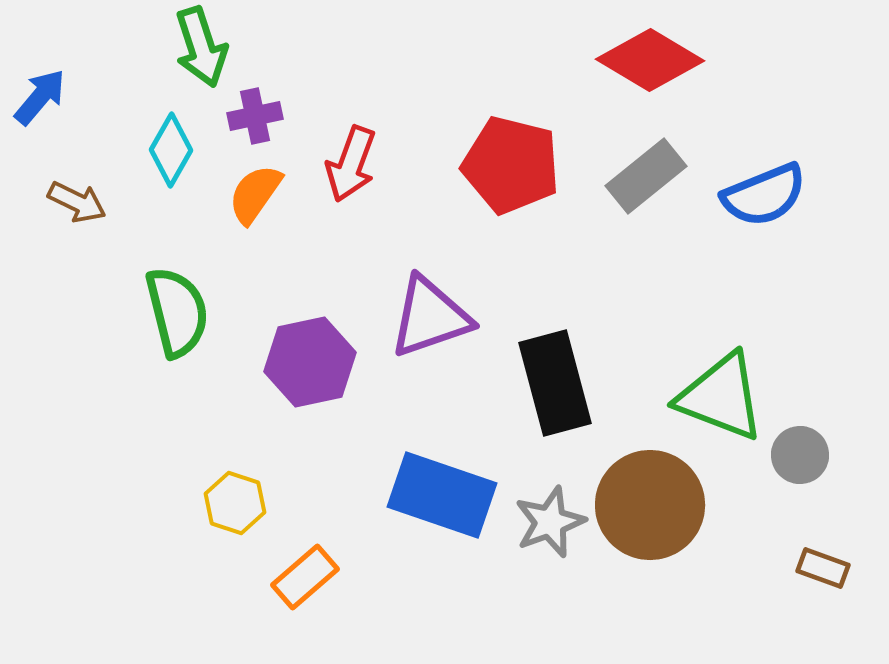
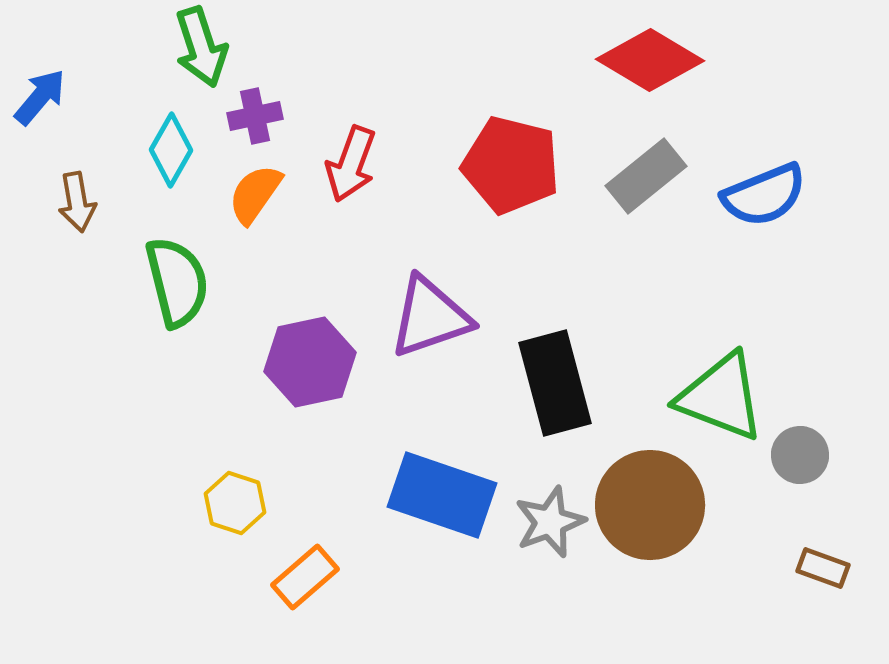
brown arrow: rotated 54 degrees clockwise
green semicircle: moved 30 px up
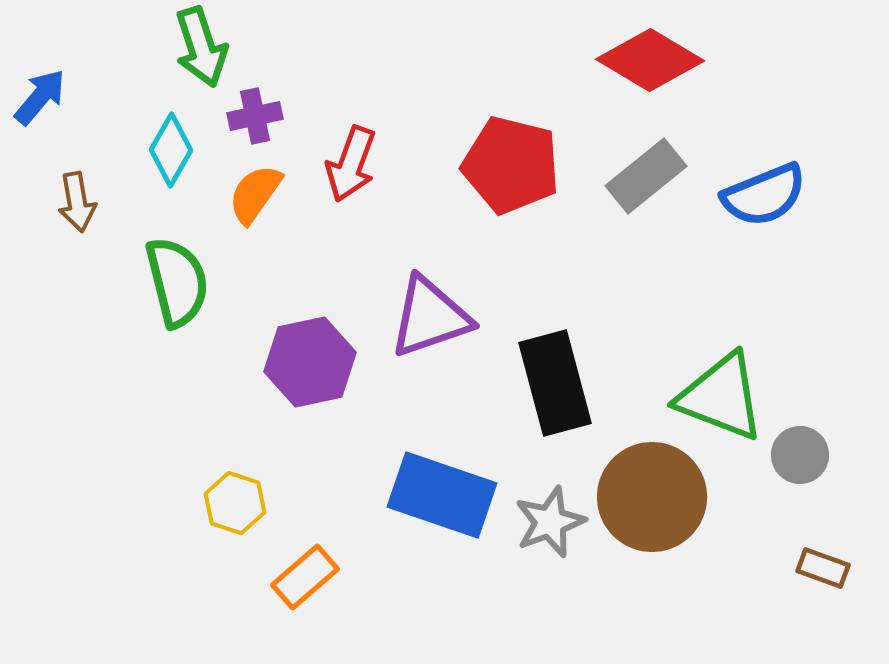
brown circle: moved 2 px right, 8 px up
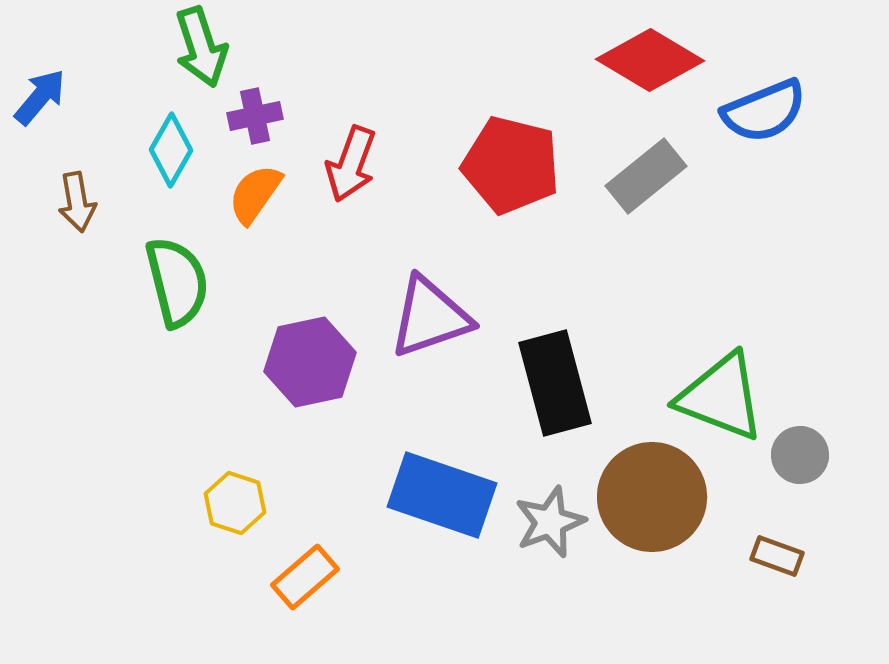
blue semicircle: moved 84 px up
brown rectangle: moved 46 px left, 12 px up
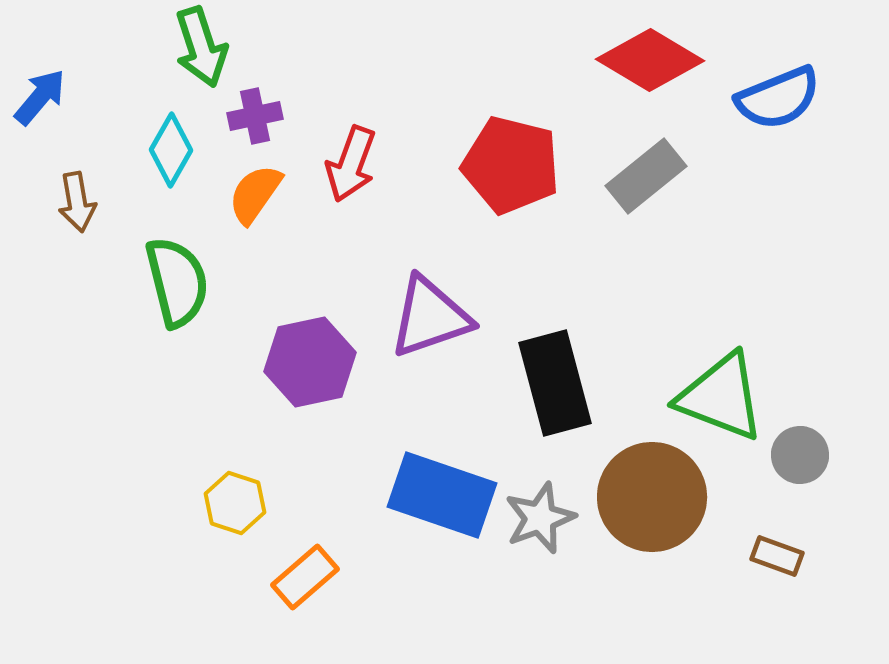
blue semicircle: moved 14 px right, 13 px up
gray star: moved 10 px left, 4 px up
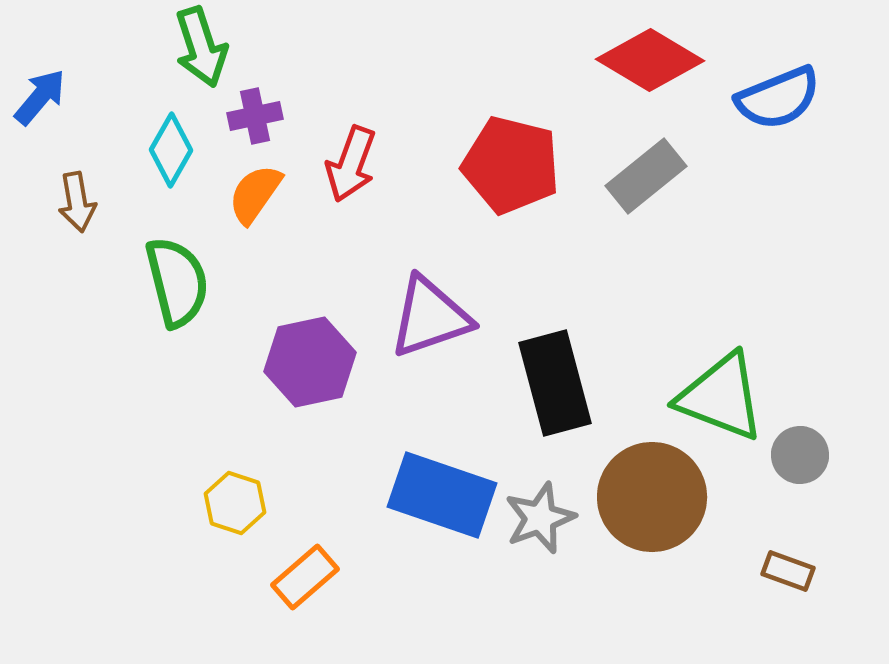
brown rectangle: moved 11 px right, 15 px down
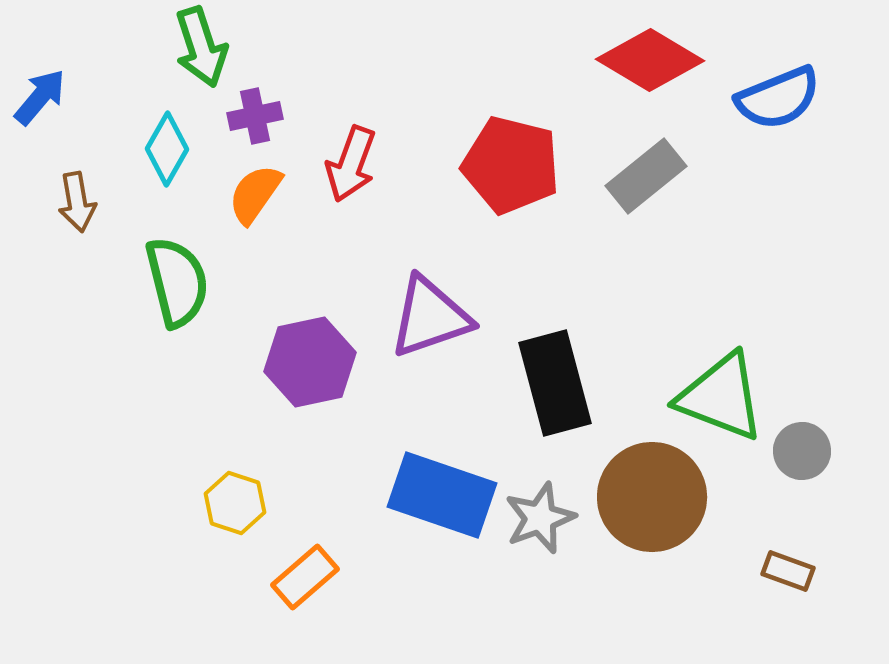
cyan diamond: moved 4 px left, 1 px up
gray circle: moved 2 px right, 4 px up
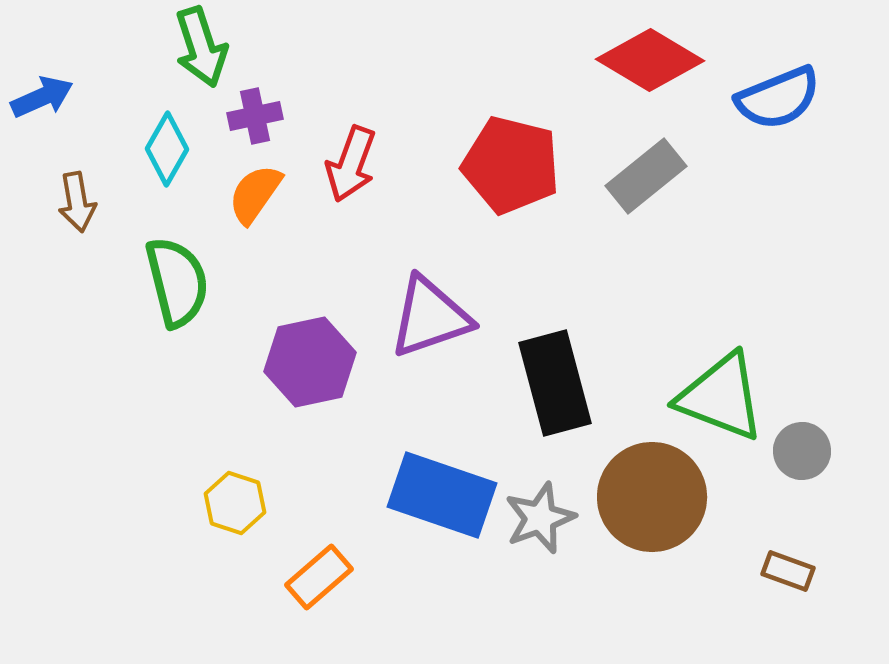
blue arrow: moved 2 px right; rotated 26 degrees clockwise
orange rectangle: moved 14 px right
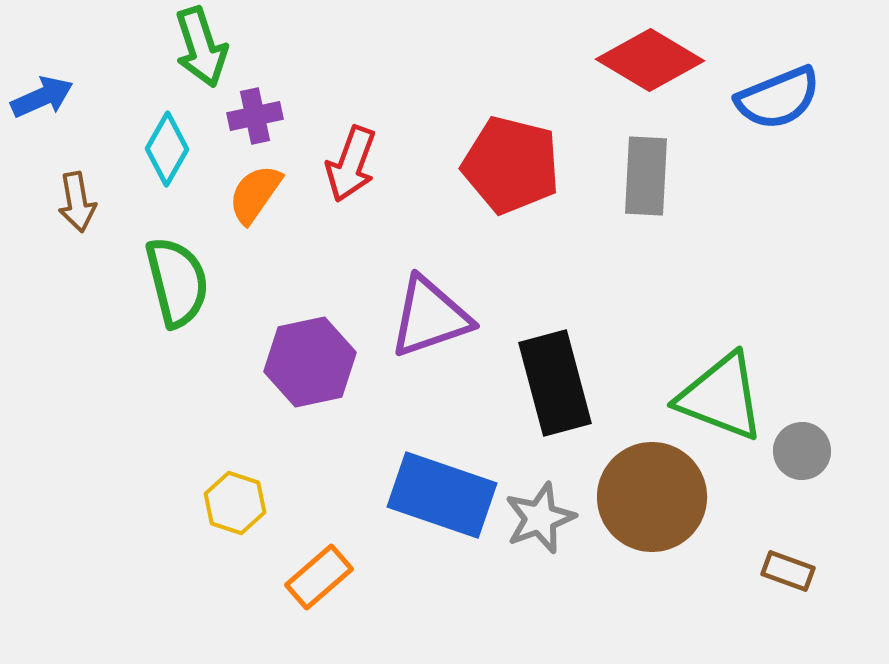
gray rectangle: rotated 48 degrees counterclockwise
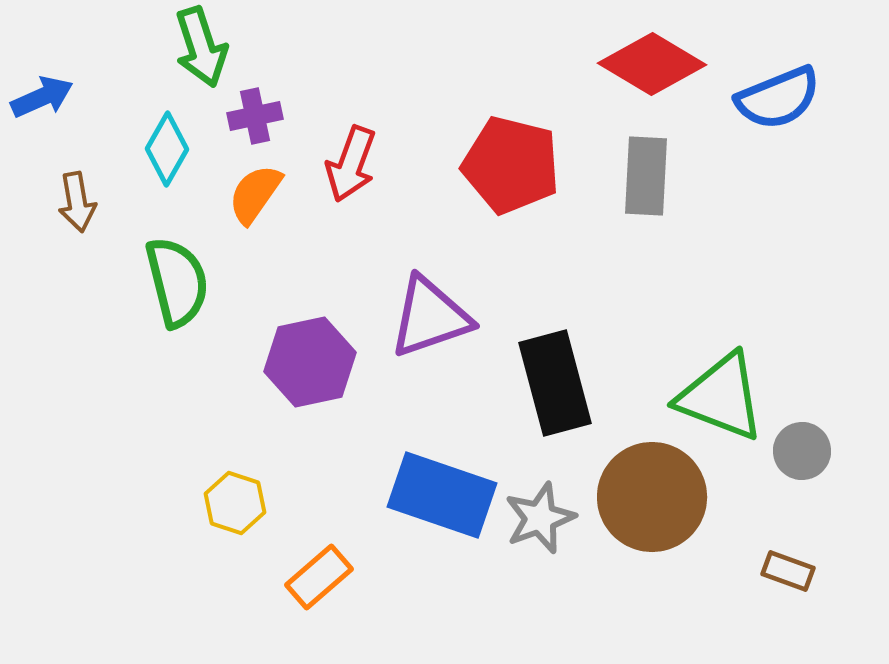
red diamond: moved 2 px right, 4 px down
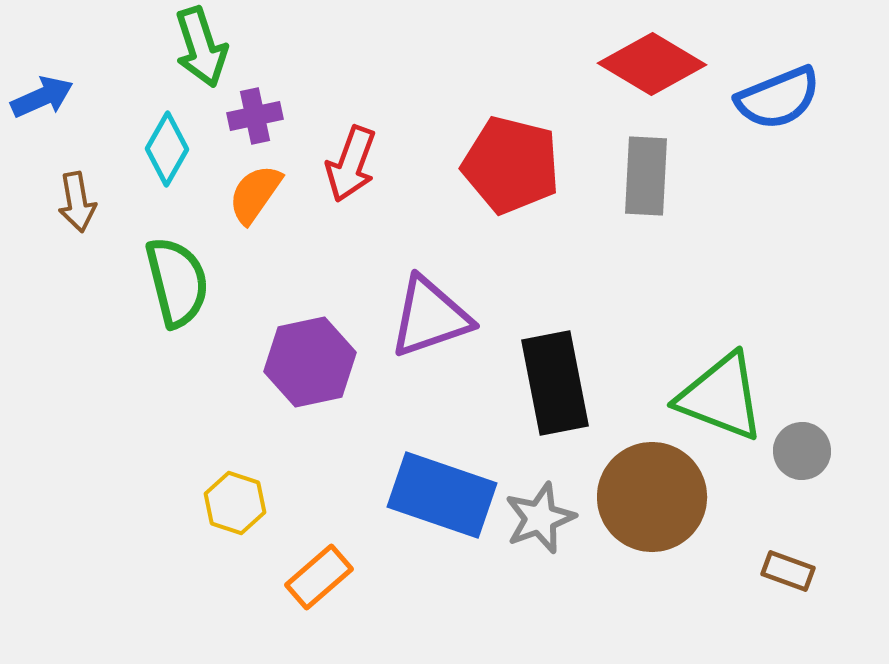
black rectangle: rotated 4 degrees clockwise
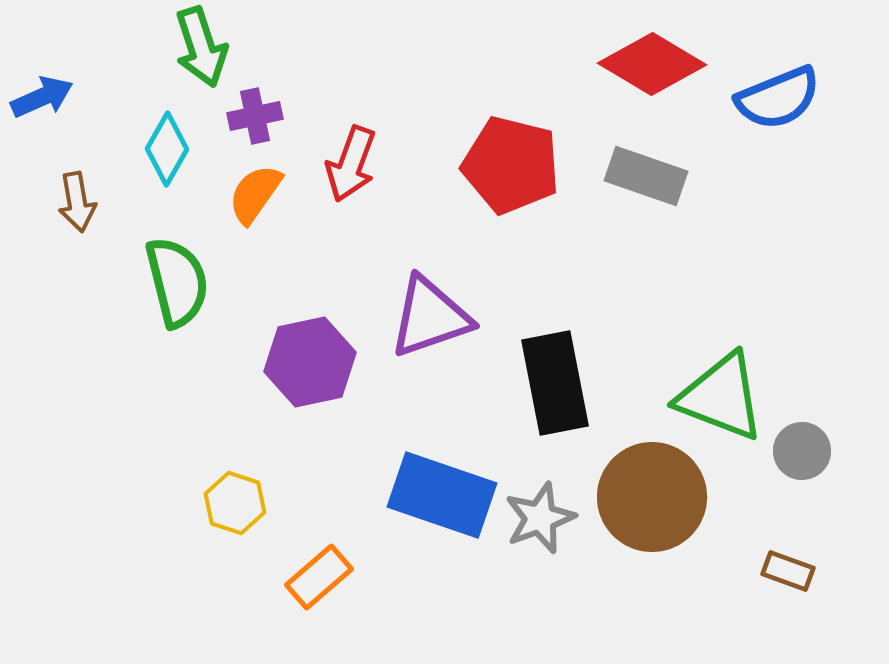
gray rectangle: rotated 74 degrees counterclockwise
